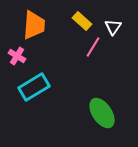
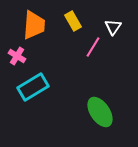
yellow rectangle: moved 9 px left; rotated 18 degrees clockwise
cyan rectangle: moved 1 px left
green ellipse: moved 2 px left, 1 px up
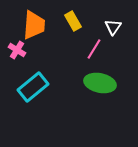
pink line: moved 1 px right, 2 px down
pink cross: moved 6 px up
cyan rectangle: rotated 8 degrees counterclockwise
green ellipse: moved 29 px up; rotated 44 degrees counterclockwise
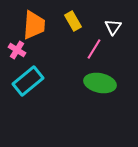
cyan rectangle: moved 5 px left, 6 px up
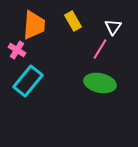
pink line: moved 6 px right
cyan rectangle: rotated 12 degrees counterclockwise
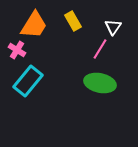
orange trapezoid: rotated 28 degrees clockwise
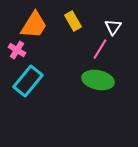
green ellipse: moved 2 px left, 3 px up
